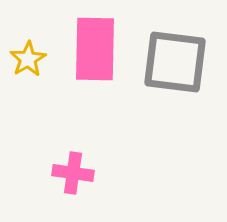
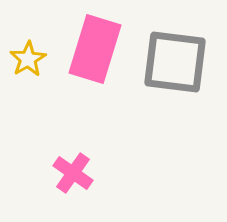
pink rectangle: rotated 16 degrees clockwise
pink cross: rotated 27 degrees clockwise
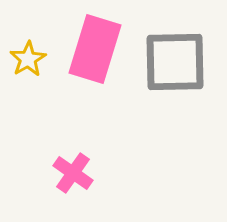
gray square: rotated 8 degrees counterclockwise
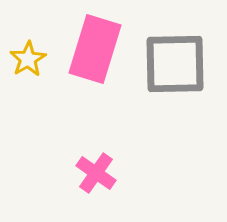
gray square: moved 2 px down
pink cross: moved 23 px right
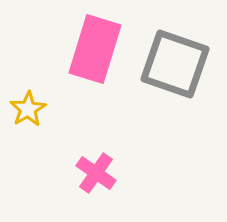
yellow star: moved 50 px down
gray square: rotated 20 degrees clockwise
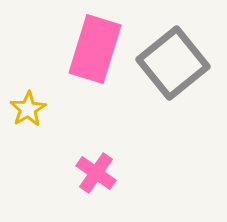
gray square: moved 2 px left, 1 px up; rotated 32 degrees clockwise
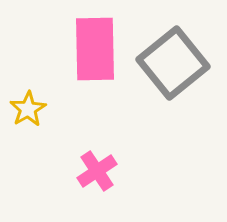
pink rectangle: rotated 18 degrees counterclockwise
pink cross: moved 1 px right, 2 px up; rotated 21 degrees clockwise
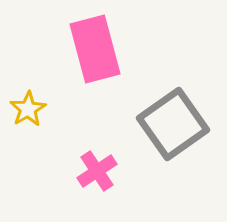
pink rectangle: rotated 14 degrees counterclockwise
gray square: moved 61 px down; rotated 4 degrees clockwise
